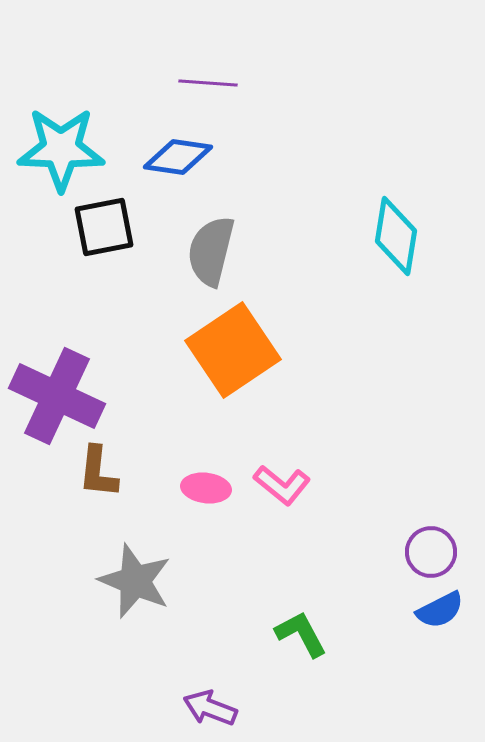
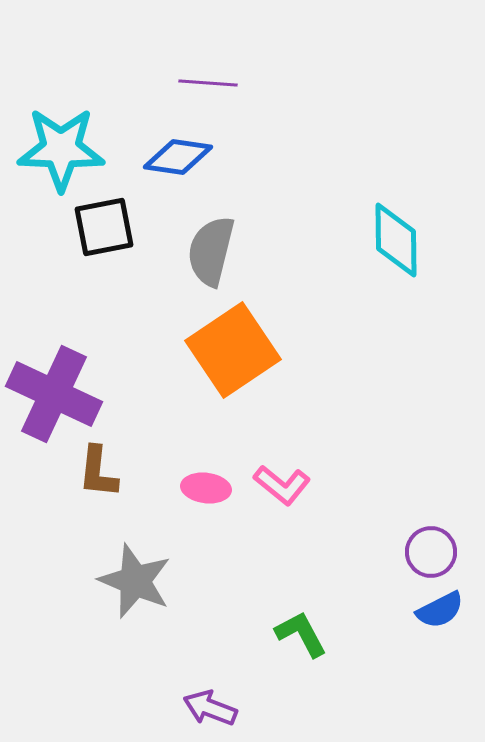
cyan diamond: moved 4 px down; rotated 10 degrees counterclockwise
purple cross: moved 3 px left, 2 px up
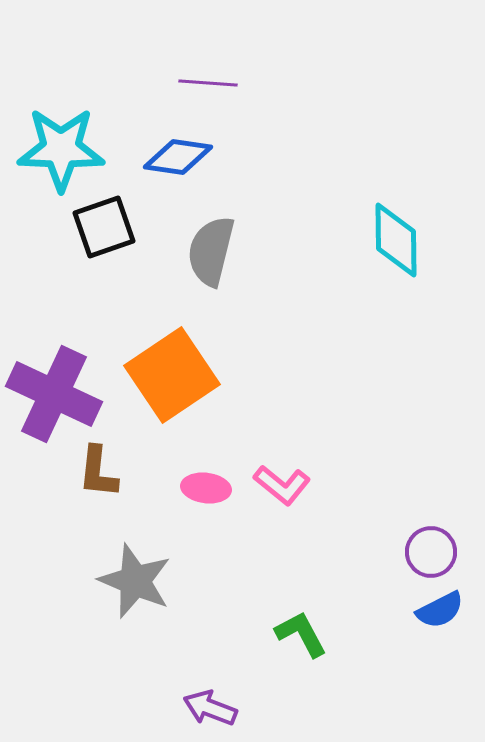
black square: rotated 8 degrees counterclockwise
orange square: moved 61 px left, 25 px down
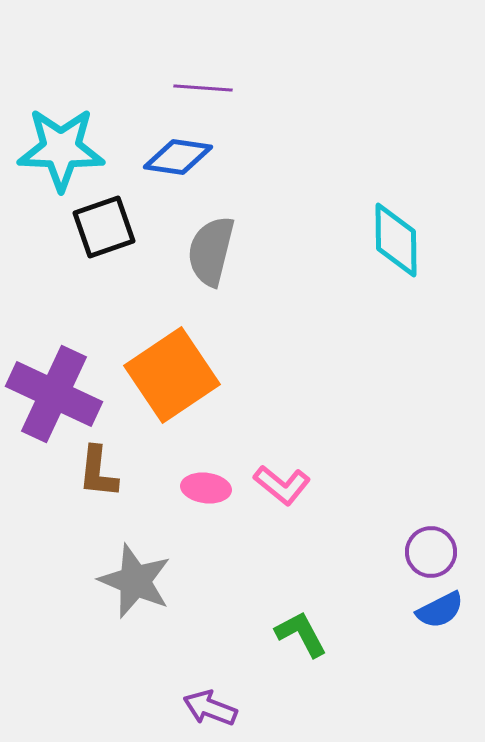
purple line: moved 5 px left, 5 px down
